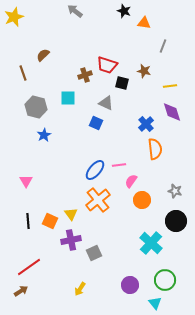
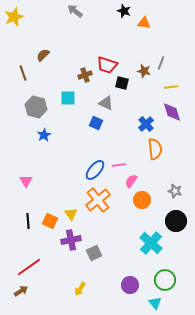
gray line: moved 2 px left, 17 px down
yellow line: moved 1 px right, 1 px down
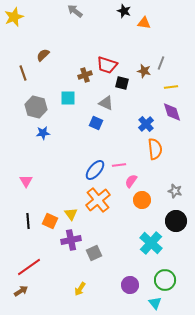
blue star: moved 1 px left, 2 px up; rotated 24 degrees clockwise
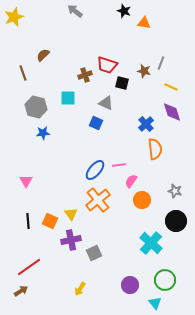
yellow line: rotated 32 degrees clockwise
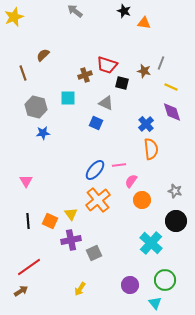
orange semicircle: moved 4 px left
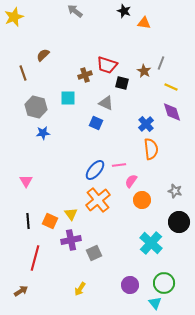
brown star: rotated 16 degrees clockwise
black circle: moved 3 px right, 1 px down
red line: moved 6 px right, 9 px up; rotated 40 degrees counterclockwise
green circle: moved 1 px left, 3 px down
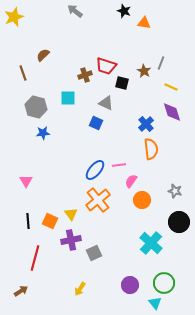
red trapezoid: moved 1 px left, 1 px down
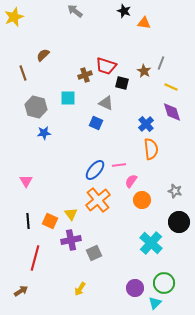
blue star: moved 1 px right
purple circle: moved 5 px right, 3 px down
cyan triangle: rotated 24 degrees clockwise
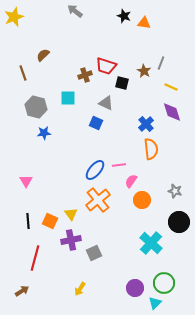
black star: moved 5 px down
brown arrow: moved 1 px right
